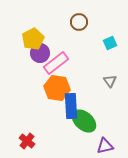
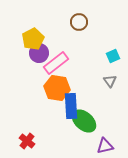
cyan square: moved 3 px right, 13 px down
purple circle: moved 1 px left
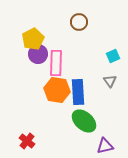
purple circle: moved 1 px left, 1 px down
pink rectangle: rotated 50 degrees counterclockwise
orange hexagon: moved 2 px down
blue rectangle: moved 7 px right, 14 px up
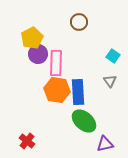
yellow pentagon: moved 1 px left, 1 px up
cyan square: rotated 32 degrees counterclockwise
purple triangle: moved 2 px up
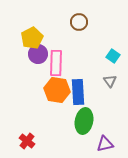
green ellipse: rotated 60 degrees clockwise
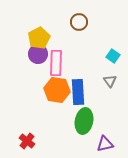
yellow pentagon: moved 7 px right
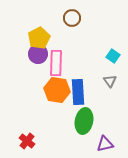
brown circle: moved 7 px left, 4 px up
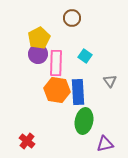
cyan square: moved 28 px left
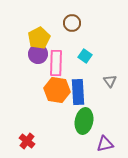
brown circle: moved 5 px down
